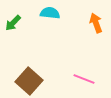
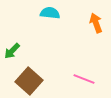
green arrow: moved 1 px left, 28 px down
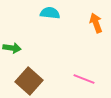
green arrow: moved 3 px up; rotated 126 degrees counterclockwise
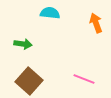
green arrow: moved 11 px right, 4 px up
